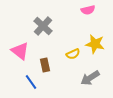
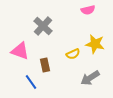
pink triangle: rotated 18 degrees counterclockwise
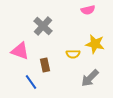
yellow semicircle: rotated 24 degrees clockwise
gray arrow: rotated 12 degrees counterclockwise
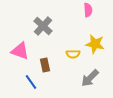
pink semicircle: rotated 80 degrees counterclockwise
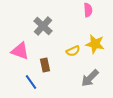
yellow semicircle: moved 3 px up; rotated 24 degrees counterclockwise
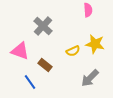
brown rectangle: rotated 40 degrees counterclockwise
blue line: moved 1 px left
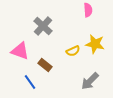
gray arrow: moved 3 px down
